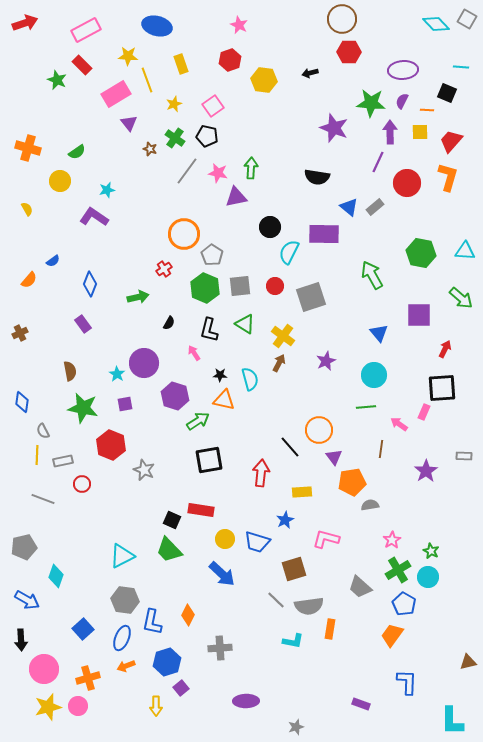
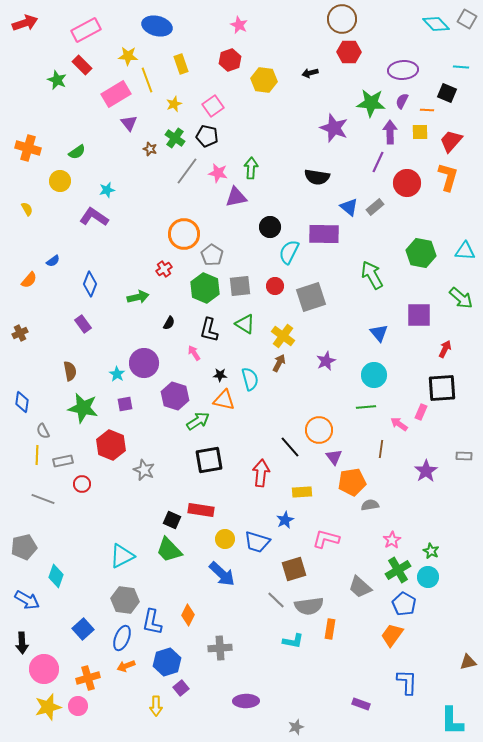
pink rectangle at (424, 412): moved 3 px left
black arrow at (21, 640): moved 1 px right, 3 px down
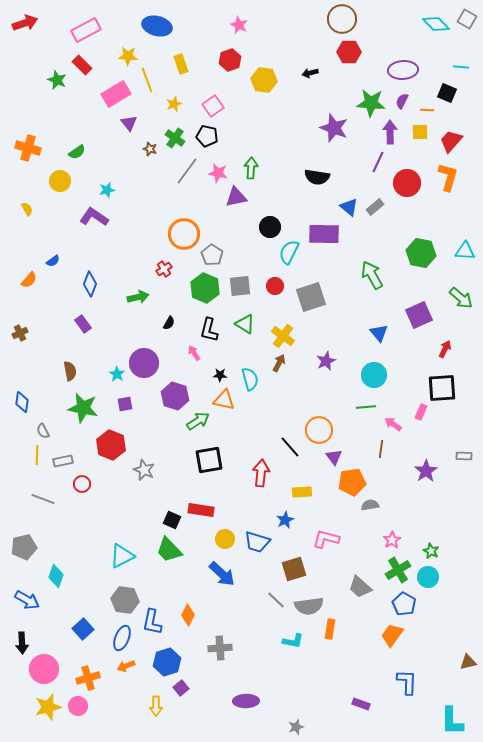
purple square at (419, 315): rotated 24 degrees counterclockwise
pink arrow at (399, 424): moved 6 px left
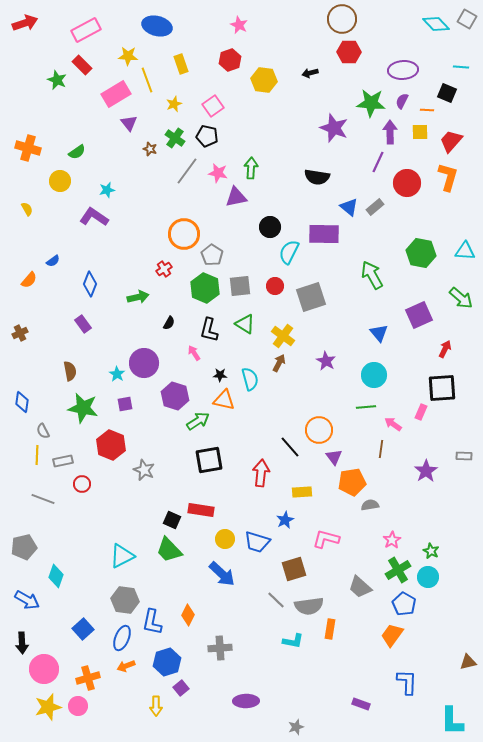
purple star at (326, 361): rotated 18 degrees counterclockwise
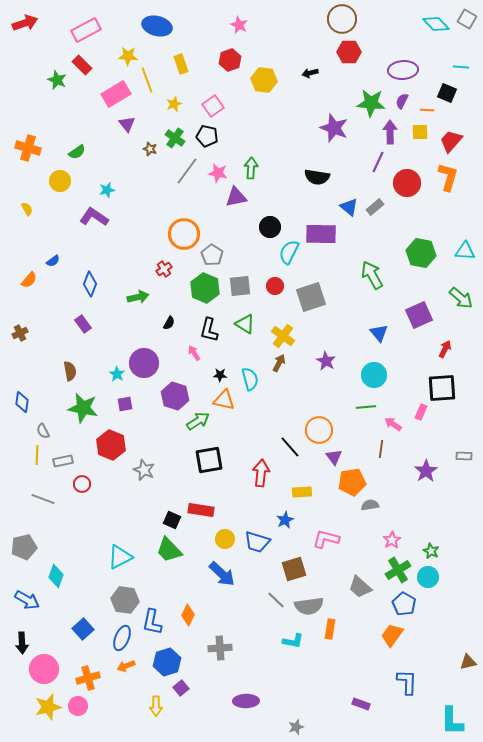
purple triangle at (129, 123): moved 2 px left, 1 px down
purple rectangle at (324, 234): moved 3 px left
cyan triangle at (122, 556): moved 2 px left, 1 px down
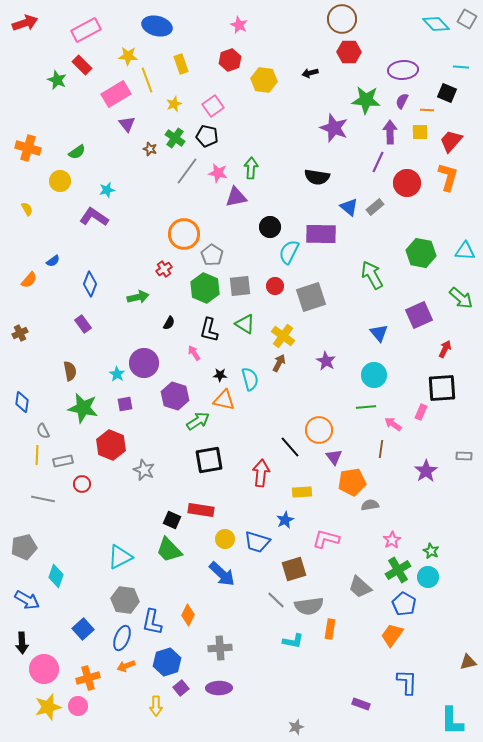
green star at (371, 103): moved 5 px left, 3 px up
gray line at (43, 499): rotated 10 degrees counterclockwise
purple ellipse at (246, 701): moved 27 px left, 13 px up
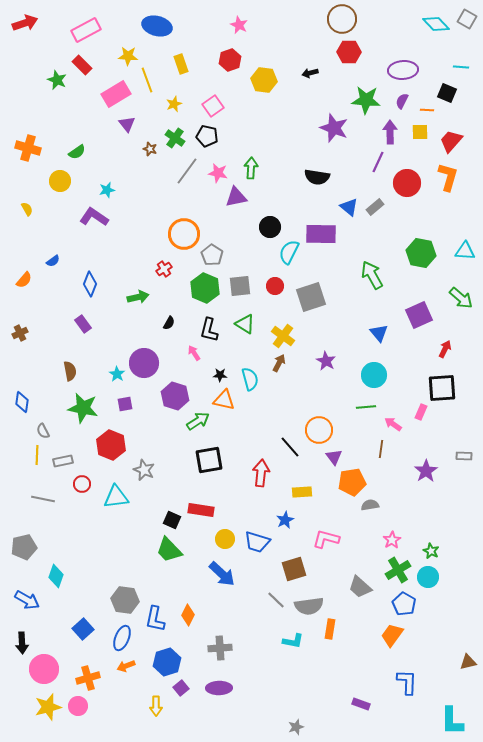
orange semicircle at (29, 280): moved 5 px left
cyan triangle at (120, 557): moved 4 px left, 60 px up; rotated 20 degrees clockwise
blue L-shape at (152, 622): moved 3 px right, 3 px up
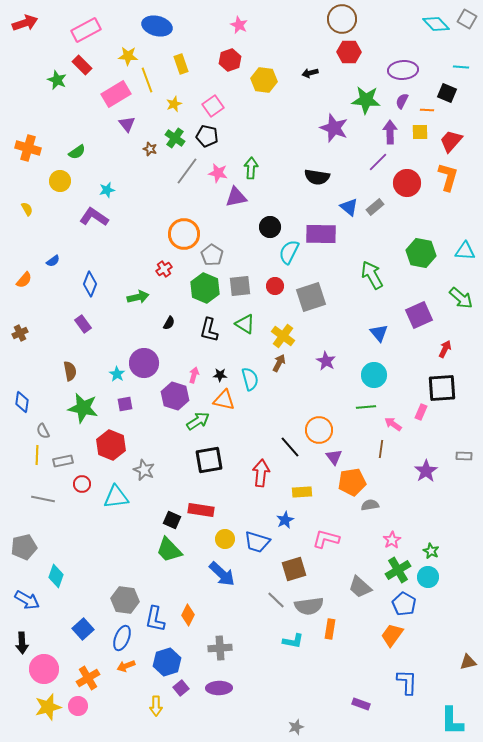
purple line at (378, 162): rotated 20 degrees clockwise
pink arrow at (194, 353): moved 22 px down; rotated 49 degrees clockwise
orange cross at (88, 678): rotated 15 degrees counterclockwise
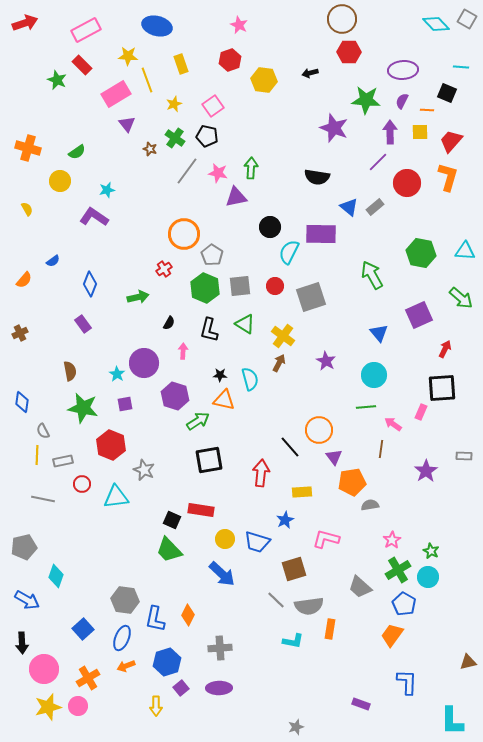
pink arrow at (194, 375): moved 11 px left, 24 px up; rotated 14 degrees counterclockwise
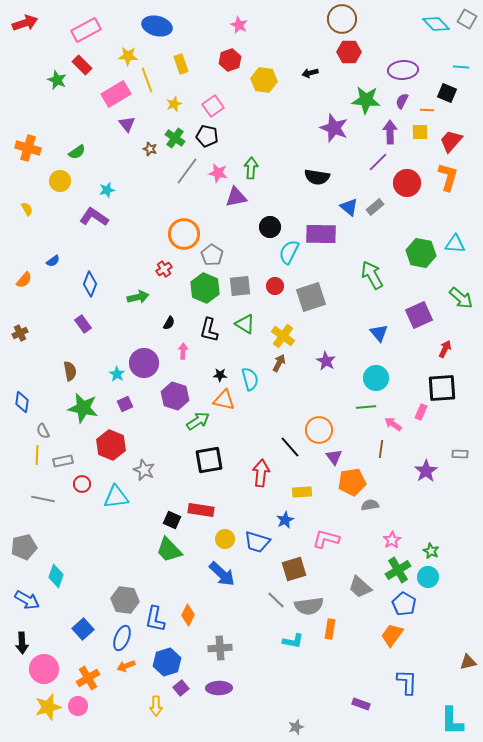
cyan triangle at (465, 251): moved 10 px left, 7 px up
cyan circle at (374, 375): moved 2 px right, 3 px down
purple square at (125, 404): rotated 14 degrees counterclockwise
gray rectangle at (464, 456): moved 4 px left, 2 px up
